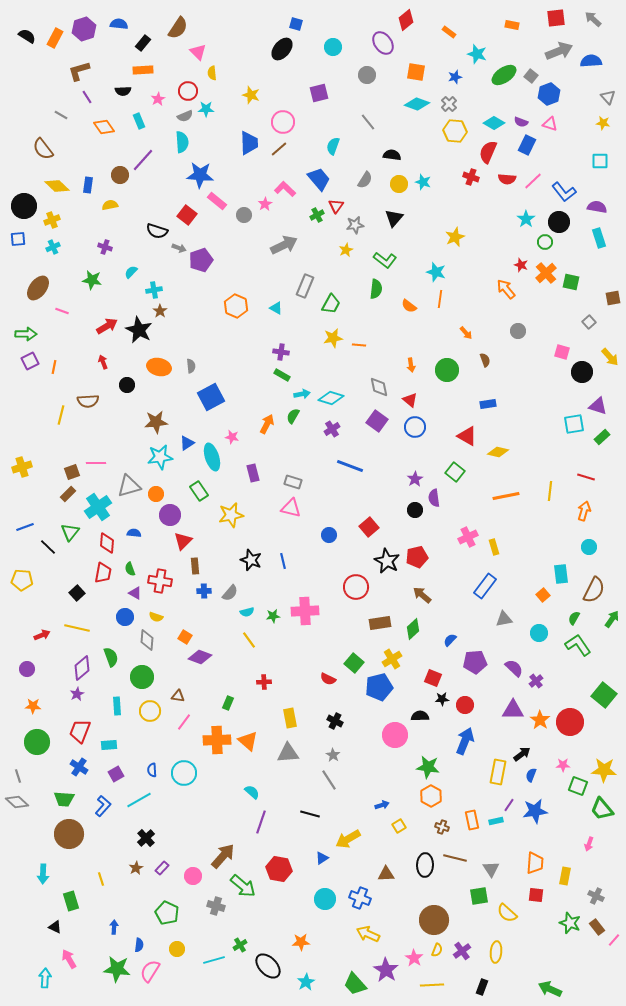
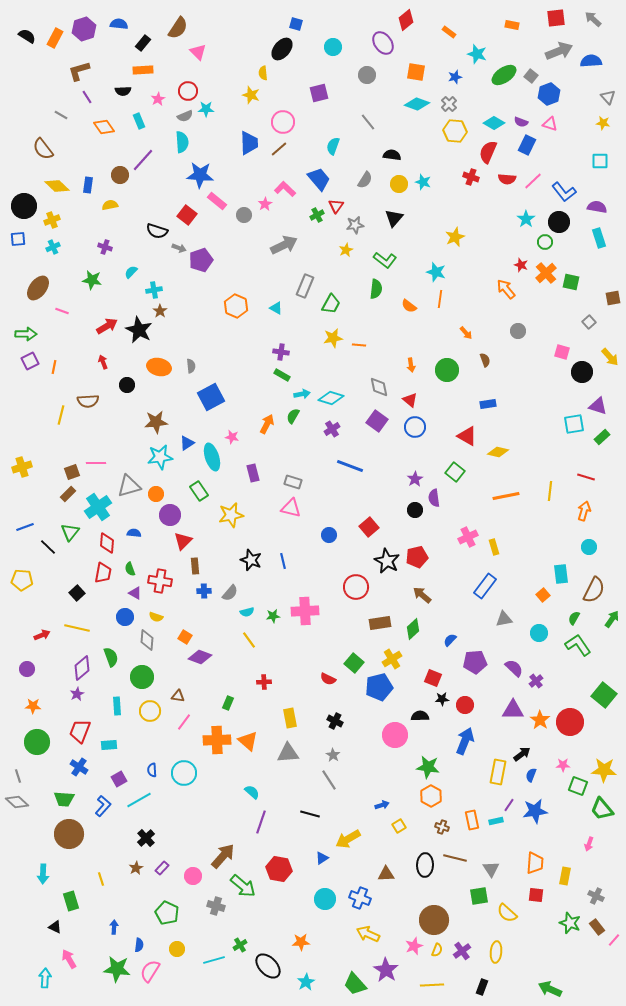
yellow semicircle at (212, 73): moved 51 px right
purple square at (116, 774): moved 3 px right, 5 px down
pink star at (414, 958): moved 12 px up; rotated 18 degrees clockwise
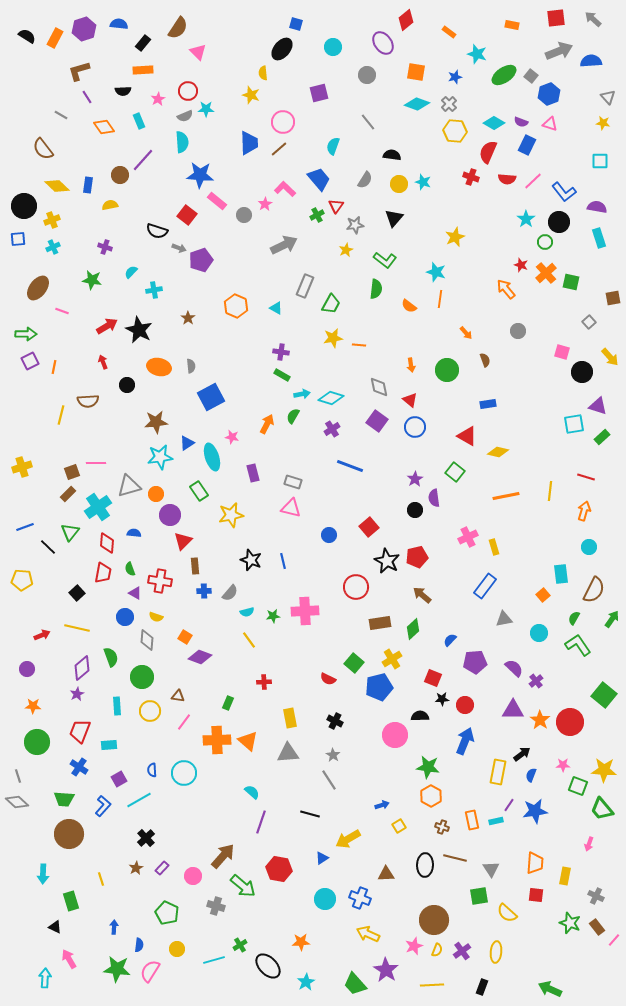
brown star at (160, 311): moved 28 px right, 7 px down
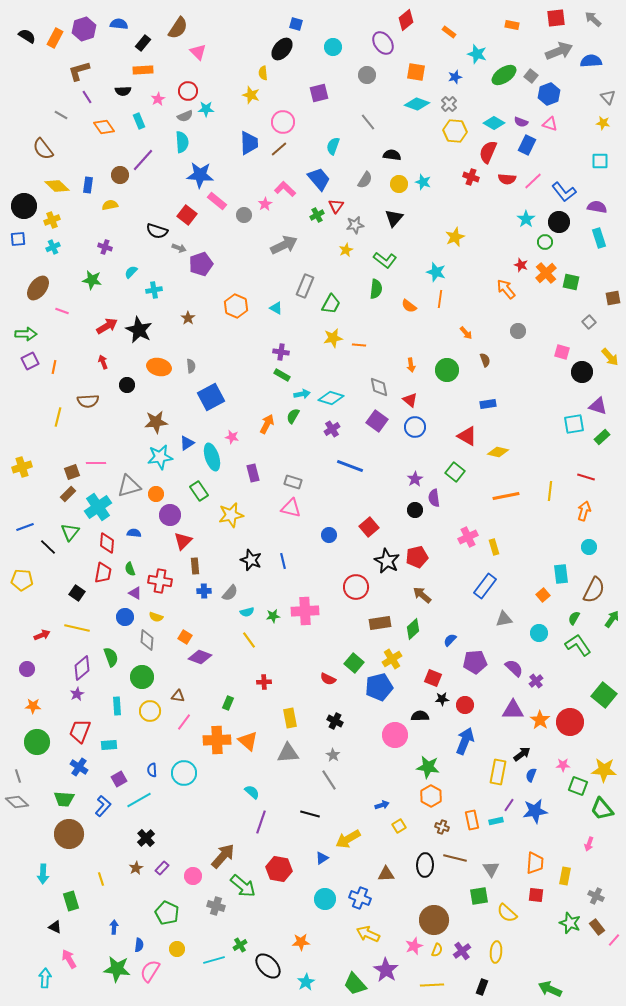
purple pentagon at (201, 260): moved 4 px down
yellow line at (61, 415): moved 3 px left, 2 px down
black square at (77, 593): rotated 14 degrees counterclockwise
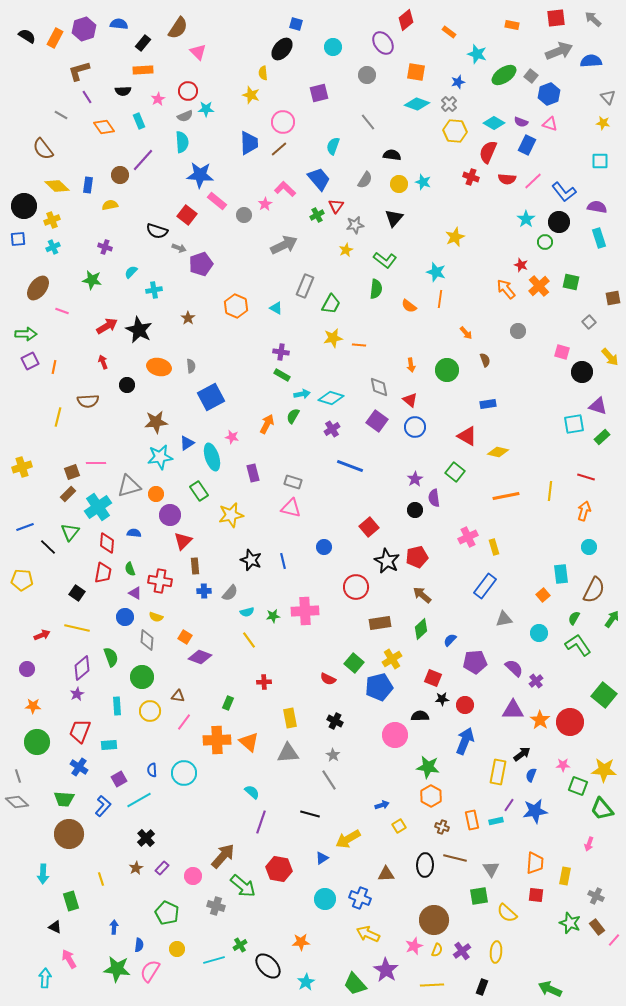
blue star at (455, 77): moved 3 px right, 5 px down
orange cross at (546, 273): moved 7 px left, 13 px down
blue circle at (329, 535): moved 5 px left, 12 px down
green diamond at (413, 629): moved 8 px right
orange triangle at (248, 741): moved 1 px right, 1 px down
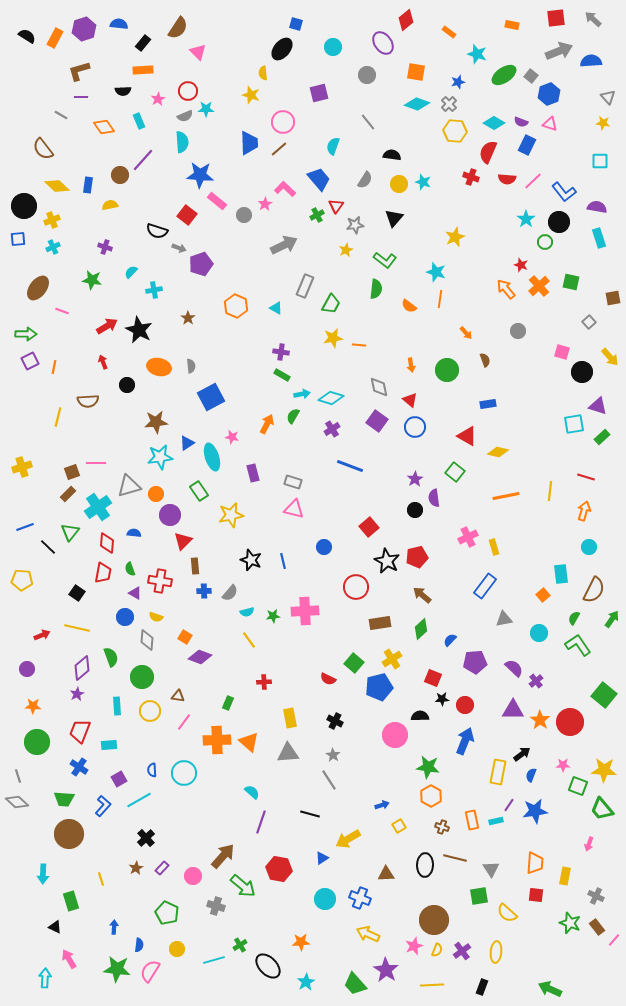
purple line at (87, 97): moved 6 px left; rotated 56 degrees counterclockwise
pink triangle at (291, 508): moved 3 px right, 1 px down
